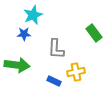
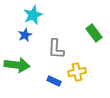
blue star: moved 1 px right, 1 px down; rotated 24 degrees counterclockwise
yellow cross: moved 1 px right
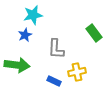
cyan star: rotated 12 degrees clockwise
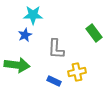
cyan star: rotated 12 degrees clockwise
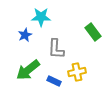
cyan star: moved 8 px right, 2 px down
green rectangle: moved 1 px left, 1 px up
green arrow: moved 11 px right, 5 px down; rotated 135 degrees clockwise
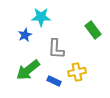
green rectangle: moved 2 px up
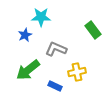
gray L-shape: rotated 110 degrees clockwise
blue rectangle: moved 1 px right, 5 px down
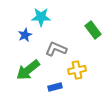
yellow cross: moved 2 px up
blue rectangle: moved 1 px down; rotated 40 degrees counterclockwise
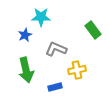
green arrow: moved 2 px left; rotated 65 degrees counterclockwise
